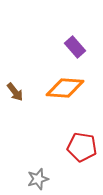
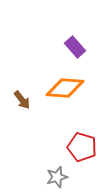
brown arrow: moved 7 px right, 8 px down
red pentagon: rotated 8 degrees clockwise
gray star: moved 19 px right, 2 px up
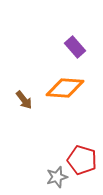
brown arrow: moved 2 px right
red pentagon: moved 13 px down
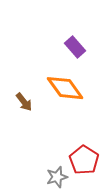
orange diamond: rotated 51 degrees clockwise
brown arrow: moved 2 px down
red pentagon: moved 2 px right; rotated 16 degrees clockwise
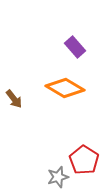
orange diamond: rotated 24 degrees counterclockwise
brown arrow: moved 10 px left, 3 px up
gray star: moved 1 px right
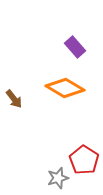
gray star: moved 1 px down
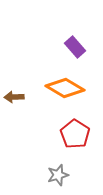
brown arrow: moved 2 px up; rotated 126 degrees clockwise
red pentagon: moved 9 px left, 26 px up
gray star: moved 3 px up
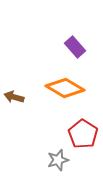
brown arrow: rotated 18 degrees clockwise
red pentagon: moved 8 px right
gray star: moved 15 px up
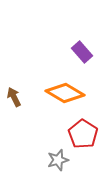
purple rectangle: moved 7 px right, 5 px down
orange diamond: moved 5 px down
brown arrow: rotated 48 degrees clockwise
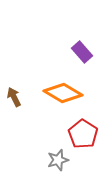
orange diamond: moved 2 px left
